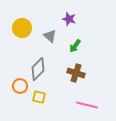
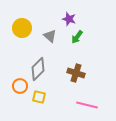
green arrow: moved 2 px right, 9 px up
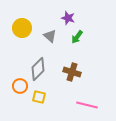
purple star: moved 1 px left, 1 px up
brown cross: moved 4 px left, 1 px up
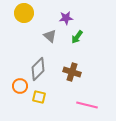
purple star: moved 2 px left; rotated 24 degrees counterclockwise
yellow circle: moved 2 px right, 15 px up
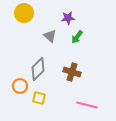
purple star: moved 2 px right
yellow square: moved 1 px down
